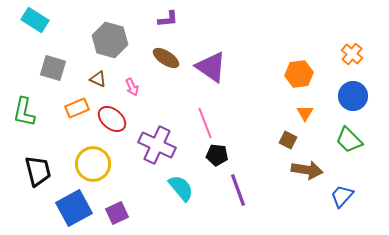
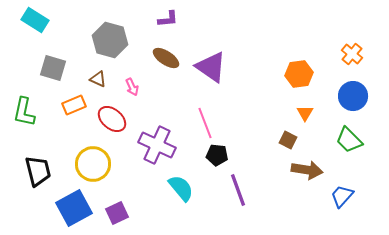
orange rectangle: moved 3 px left, 3 px up
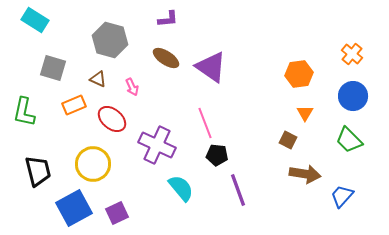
brown arrow: moved 2 px left, 4 px down
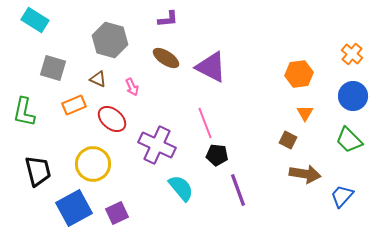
purple triangle: rotated 8 degrees counterclockwise
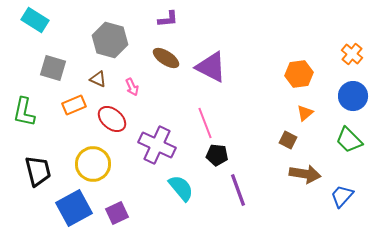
orange triangle: rotated 18 degrees clockwise
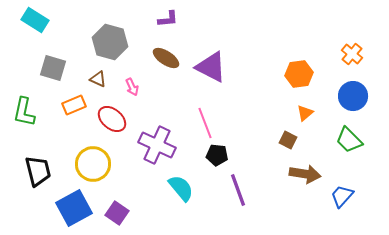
gray hexagon: moved 2 px down
purple square: rotated 30 degrees counterclockwise
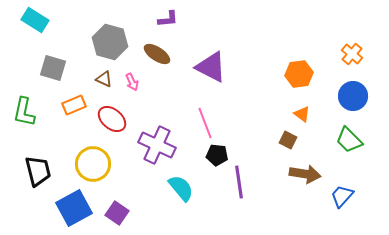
brown ellipse: moved 9 px left, 4 px up
brown triangle: moved 6 px right
pink arrow: moved 5 px up
orange triangle: moved 3 px left, 1 px down; rotated 42 degrees counterclockwise
purple line: moved 1 px right, 8 px up; rotated 12 degrees clockwise
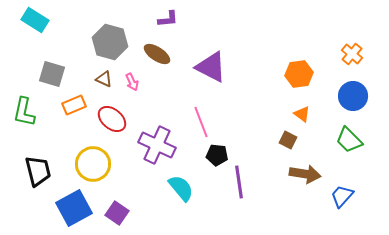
gray square: moved 1 px left, 6 px down
pink line: moved 4 px left, 1 px up
